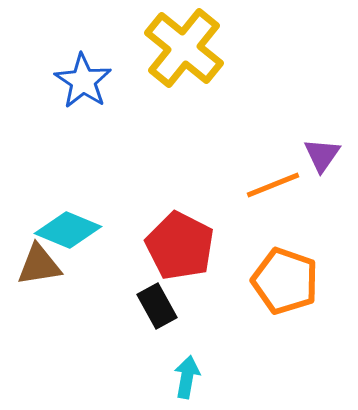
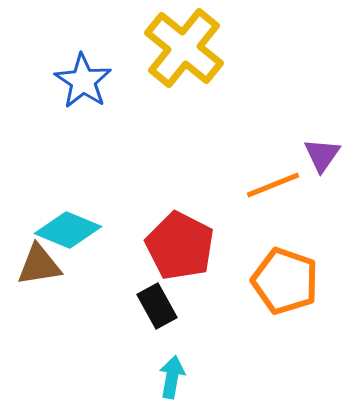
cyan arrow: moved 15 px left
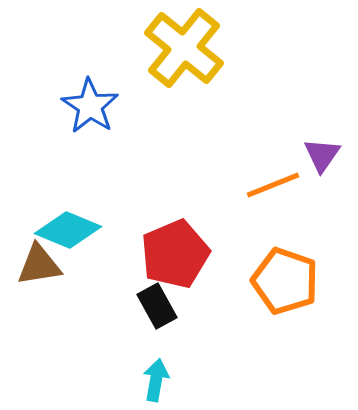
blue star: moved 7 px right, 25 px down
red pentagon: moved 5 px left, 8 px down; rotated 22 degrees clockwise
cyan arrow: moved 16 px left, 3 px down
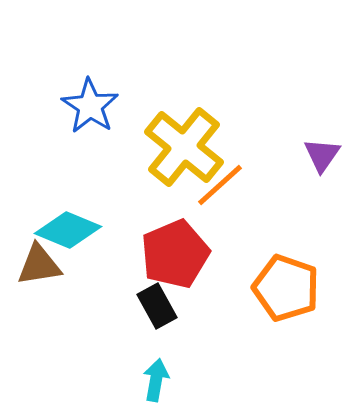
yellow cross: moved 99 px down
orange line: moved 53 px left; rotated 20 degrees counterclockwise
orange pentagon: moved 1 px right, 7 px down
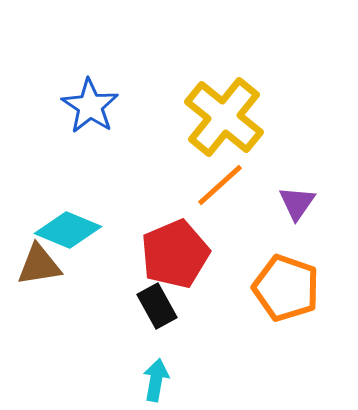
yellow cross: moved 40 px right, 30 px up
purple triangle: moved 25 px left, 48 px down
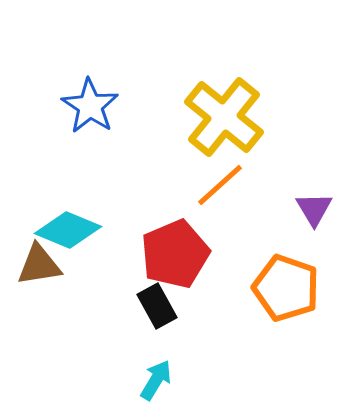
purple triangle: moved 17 px right, 6 px down; rotated 6 degrees counterclockwise
cyan arrow: rotated 21 degrees clockwise
